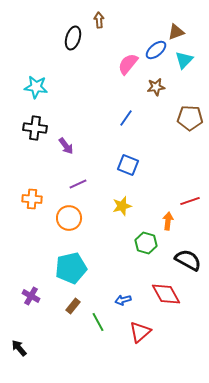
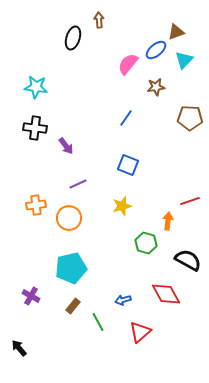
orange cross: moved 4 px right, 6 px down; rotated 12 degrees counterclockwise
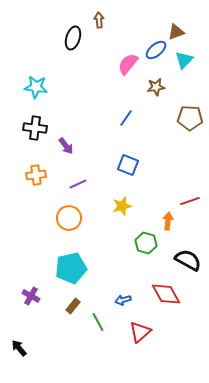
orange cross: moved 30 px up
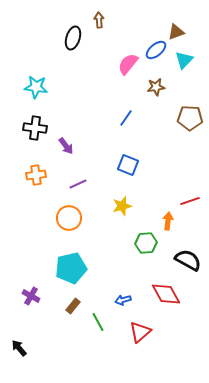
green hexagon: rotated 20 degrees counterclockwise
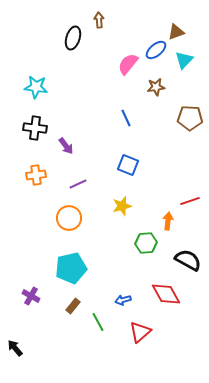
blue line: rotated 60 degrees counterclockwise
black arrow: moved 4 px left
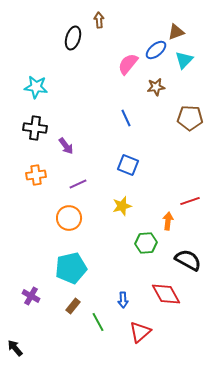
blue arrow: rotated 77 degrees counterclockwise
